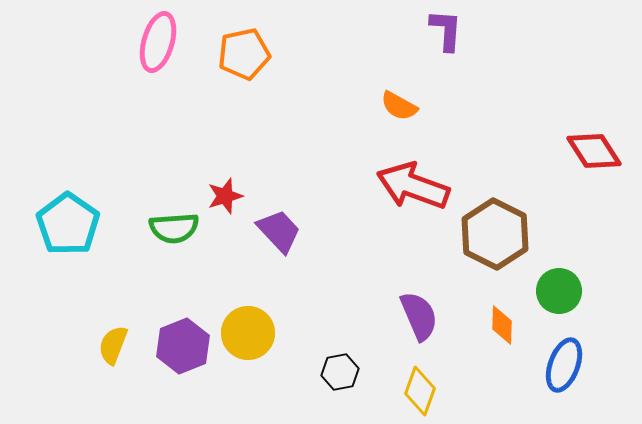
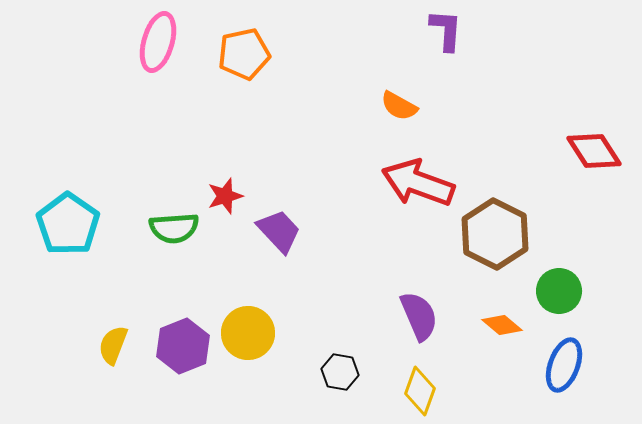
red arrow: moved 5 px right, 3 px up
orange diamond: rotated 51 degrees counterclockwise
black hexagon: rotated 21 degrees clockwise
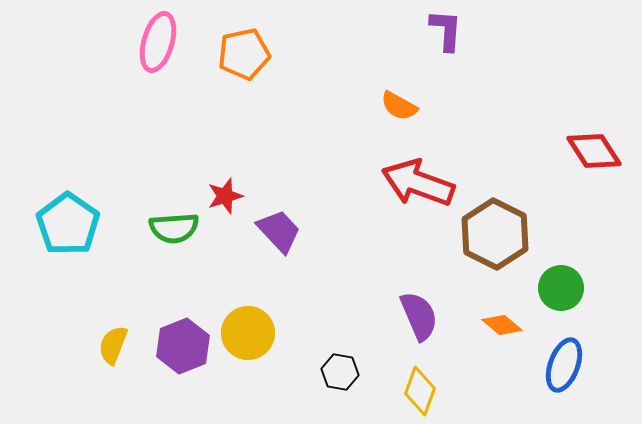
green circle: moved 2 px right, 3 px up
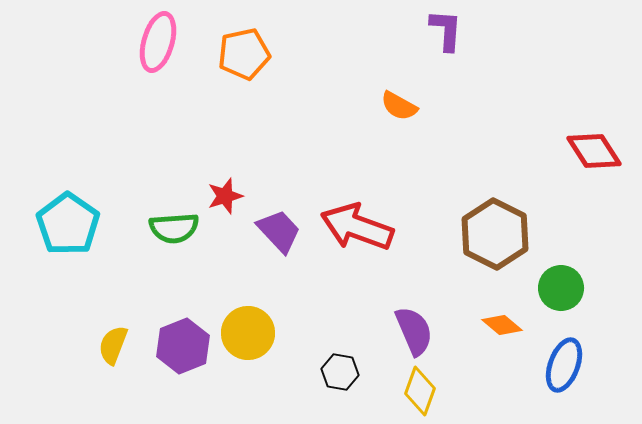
red arrow: moved 61 px left, 44 px down
purple semicircle: moved 5 px left, 15 px down
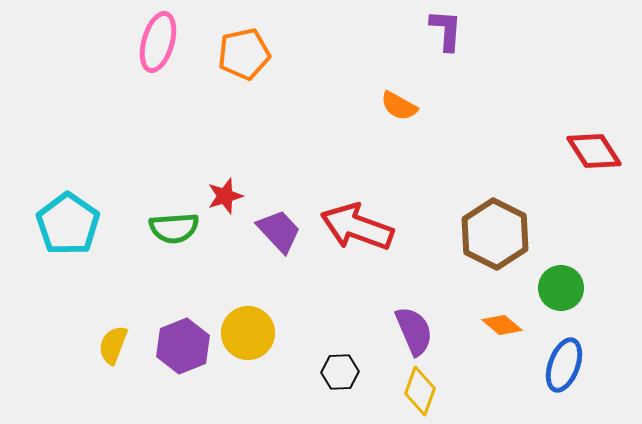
black hexagon: rotated 12 degrees counterclockwise
